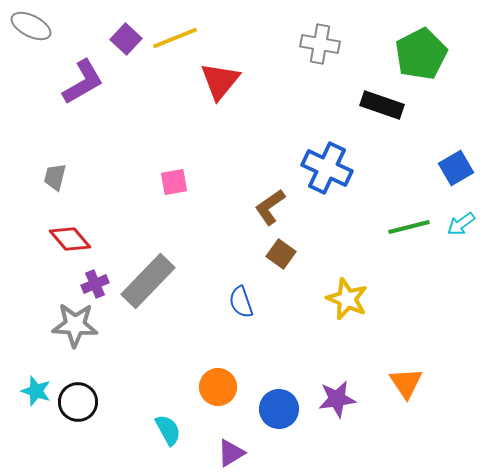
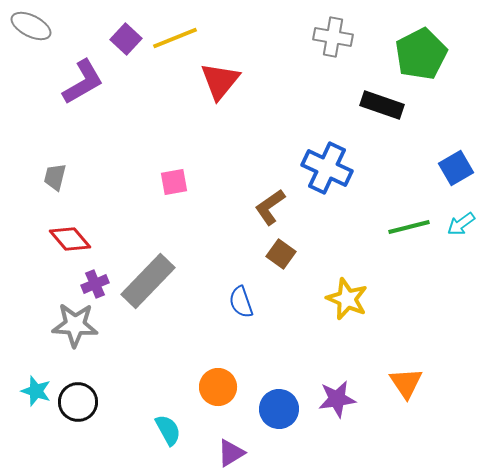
gray cross: moved 13 px right, 7 px up
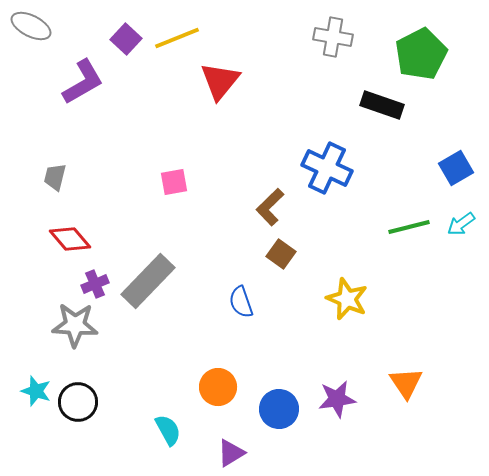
yellow line: moved 2 px right
brown L-shape: rotated 9 degrees counterclockwise
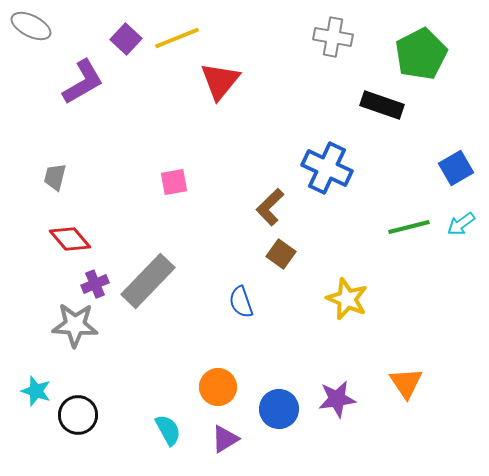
black circle: moved 13 px down
purple triangle: moved 6 px left, 14 px up
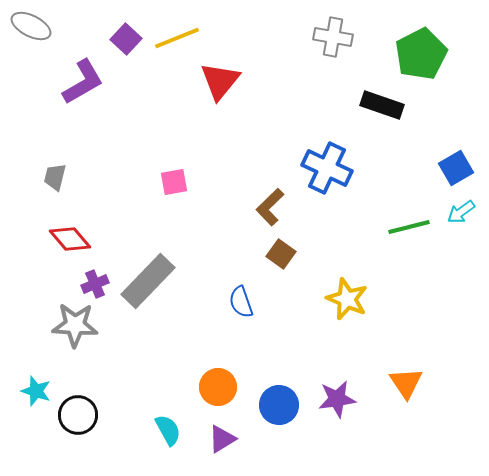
cyan arrow: moved 12 px up
blue circle: moved 4 px up
purple triangle: moved 3 px left
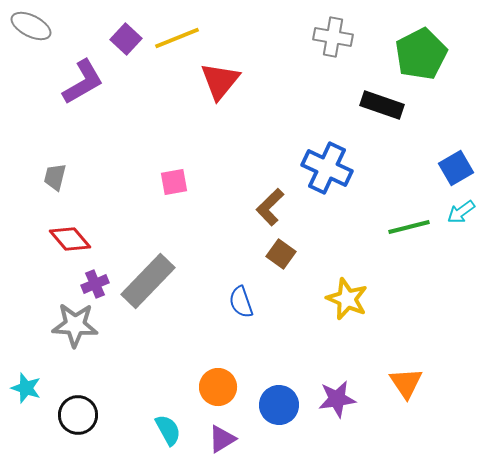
cyan star: moved 10 px left, 3 px up
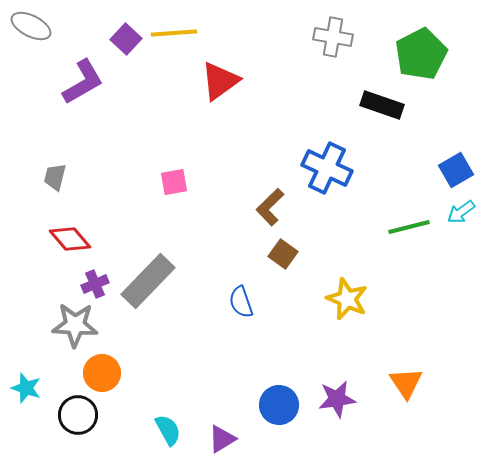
yellow line: moved 3 px left, 5 px up; rotated 18 degrees clockwise
red triangle: rotated 15 degrees clockwise
blue square: moved 2 px down
brown square: moved 2 px right
orange circle: moved 116 px left, 14 px up
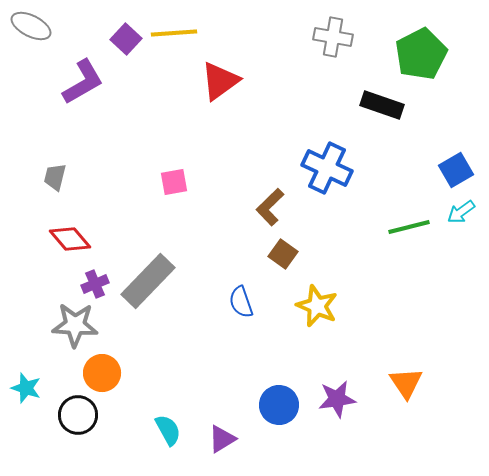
yellow star: moved 30 px left, 7 px down
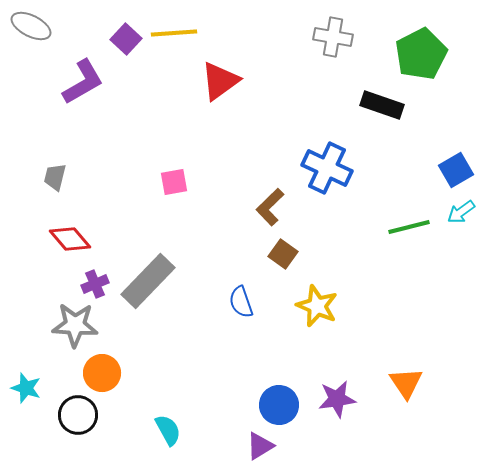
purple triangle: moved 38 px right, 7 px down
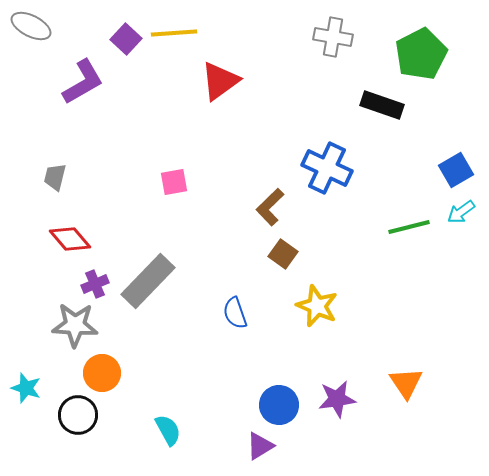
blue semicircle: moved 6 px left, 11 px down
